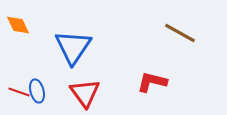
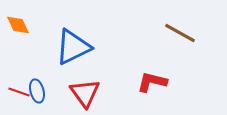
blue triangle: rotated 30 degrees clockwise
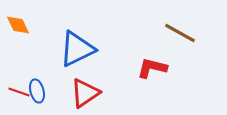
blue triangle: moved 4 px right, 2 px down
red L-shape: moved 14 px up
red triangle: rotated 32 degrees clockwise
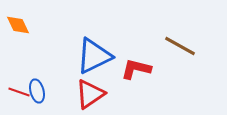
brown line: moved 13 px down
blue triangle: moved 17 px right, 7 px down
red L-shape: moved 16 px left, 1 px down
red triangle: moved 5 px right, 1 px down
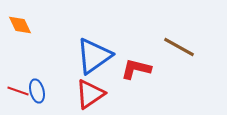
orange diamond: moved 2 px right
brown line: moved 1 px left, 1 px down
blue triangle: rotated 9 degrees counterclockwise
red line: moved 1 px left, 1 px up
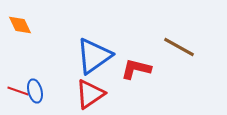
blue ellipse: moved 2 px left
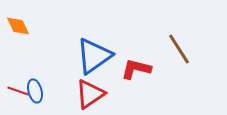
orange diamond: moved 2 px left, 1 px down
brown line: moved 2 px down; rotated 28 degrees clockwise
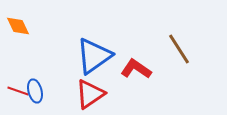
red L-shape: rotated 20 degrees clockwise
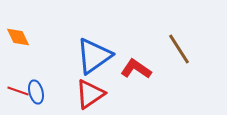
orange diamond: moved 11 px down
blue ellipse: moved 1 px right, 1 px down
